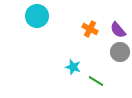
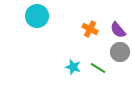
green line: moved 2 px right, 13 px up
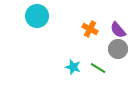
gray circle: moved 2 px left, 3 px up
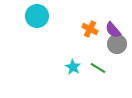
purple semicircle: moved 5 px left
gray circle: moved 1 px left, 5 px up
cyan star: rotated 14 degrees clockwise
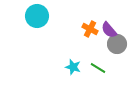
purple semicircle: moved 4 px left
cyan star: rotated 14 degrees counterclockwise
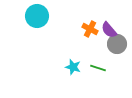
green line: rotated 14 degrees counterclockwise
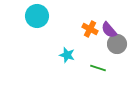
cyan star: moved 6 px left, 12 px up
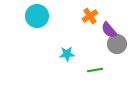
orange cross: moved 13 px up; rotated 28 degrees clockwise
cyan star: moved 1 px up; rotated 21 degrees counterclockwise
green line: moved 3 px left, 2 px down; rotated 28 degrees counterclockwise
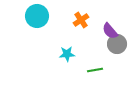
orange cross: moved 9 px left, 4 px down
purple semicircle: moved 1 px right, 1 px down
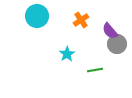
cyan star: rotated 28 degrees counterclockwise
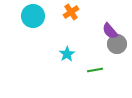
cyan circle: moved 4 px left
orange cross: moved 10 px left, 8 px up
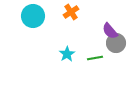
gray circle: moved 1 px left, 1 px up
green line: moved 12 px up
